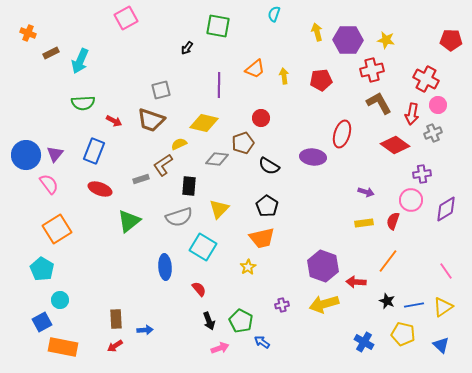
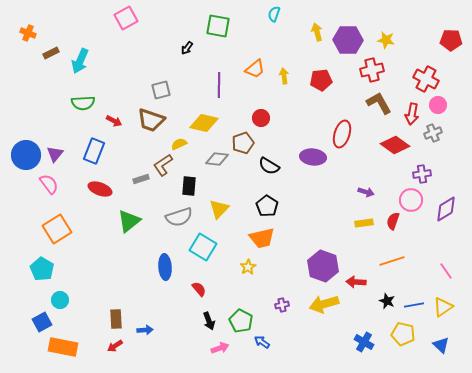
orange line at (388, 261): moved 4 px right; rotated 35 degrees clockwise
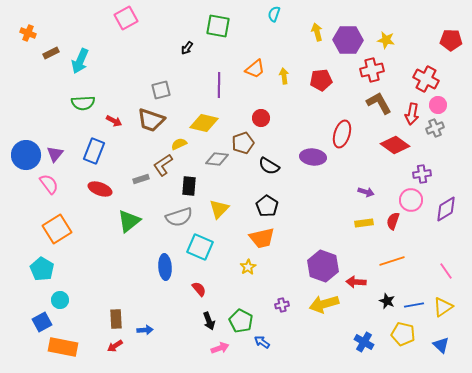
gray cross at (433, 133): moved 2 px right, 5 px up
cyan square at (203, 247): moved 3 px left; rotated 8 degrees counterclockwise
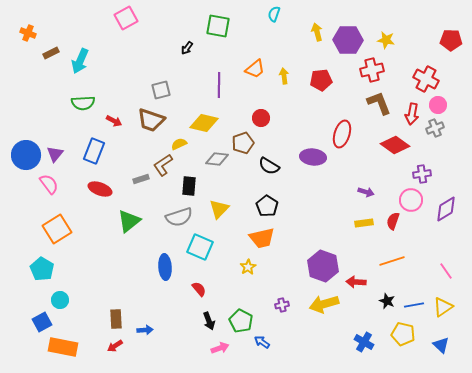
brown L-shape at (379, 103): rotated 8 degrees clockwise
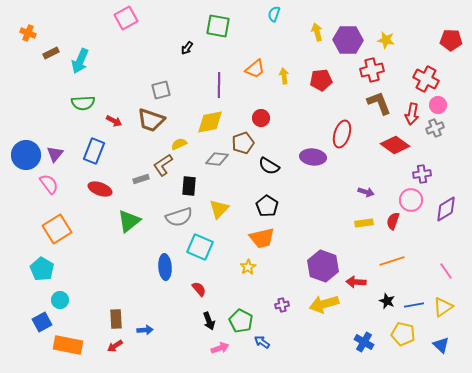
yellow diamond at (204, 123): moved 6 px right, 1 px up; rotated 24 degrees counterclockwise
orange rectangle at (63, 347): moved 5 px right, 2 px up
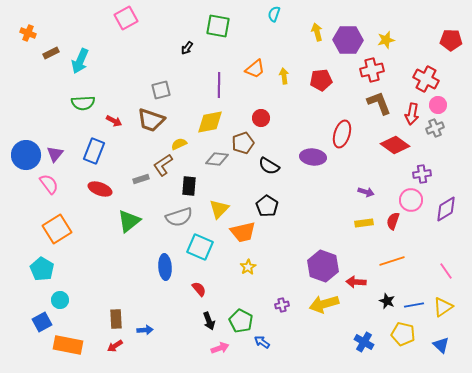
yellow star at (386, 40): rotated 24 degrees counterclockwise
orange trapezoid at (262, 238): moved 19 px left, 6 px up
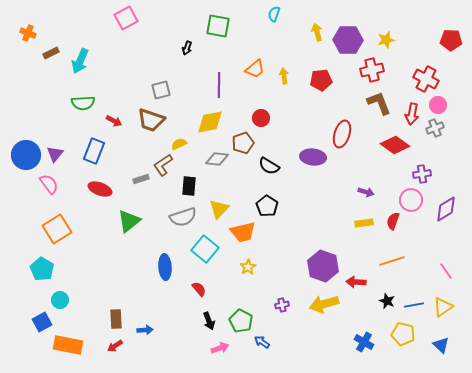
black arrow at (187, 48): rotated 16 degrees counterclockwise
gray semicircle at (179, 217): moved 4 px right
cyan square at (200, 247): moved 5 px right, 2 px down; rotated 16 degrees clockwise
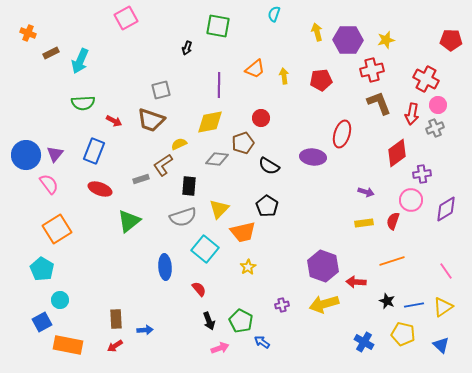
red diamond at (395, 145): moved 2 px right, 8 px down; rotated 72 degrees counterclockwise
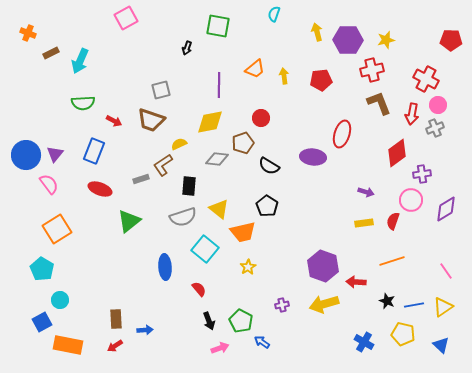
yellow triangle at (219, 209): rotated 35 degrees counterclockwise
